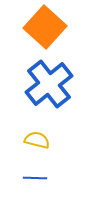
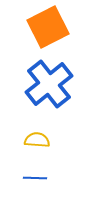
orange square: moved 3 px right; rotated 21 degrees clockwise
yellow semicircle: rotated 10 degrees counterclockwise
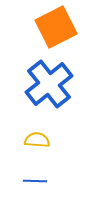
orange square: moved 8 px right
blue line: moved 3 px down
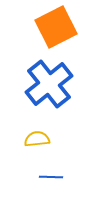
yellow semicircle: moved 1 px up; rotated 10 degrees counterclockwise
blue line: moved 16 px right, 4 px up
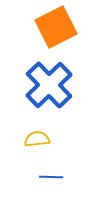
blue cross: moved 1 px down; rotated 6 degrees counterclockwise
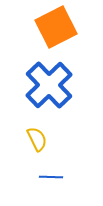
yellow semicircle: rotated 70 degrees clockwise
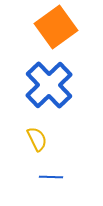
orange square: rotated 9 degrees counterclockwise
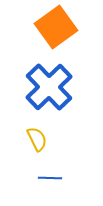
blue cross: moved 2 px down
blue line: moved 1 px left, 1 px down
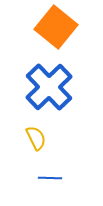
orange square: rotated 15 degrees counterclockwise
yellow semicircle: moved 1 px left, 1 px up
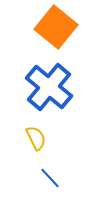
blue cross: rotated 6 degrees counterclockwise
blue line: rotated 45 degrees clockwise
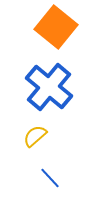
yellow semicircle: moved 1 px left, 2 px up; rotated 105 degrees counterclockwise
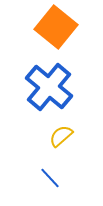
yellow semicircle: moved 26 px right
